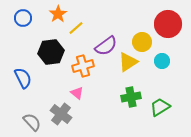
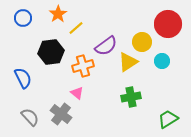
green trapezoid: moved 8 px right, 12 px down
gray semicircle: moved 2 px left, 5 px up
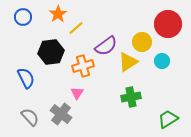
blue circle: moved 1 px up
blue semicircle: moved 3 px right
pink triangle: rotated 24 degrees clockwise
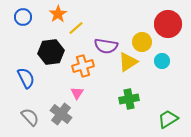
purple semicircle: rotated 45 degrees clockwise
green cross: moved 2 px left, 2 px down
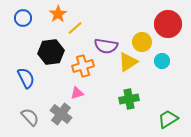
blue circle: moved 1 px down
yellow line: moved 1 px left
pink triangle: rotated 40 degrees clockwise
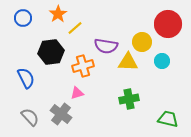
yellow triangle: rotated 35 degrees clockwise
green trapezoid: rotated 45 degrees clockwise
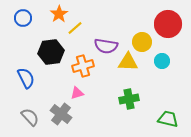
orange star: moved 1 px right
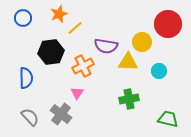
orange star: rotated 12 degrees clockwise
cyan circle: moved 3 px left, 10 px down
orange cross: rotated 10 degrees counterclockwise
blue semicircle: rotated 25 degrees clockwise
pink triangle: rotated 40 degrees counterclockwise
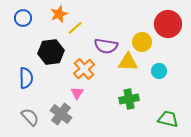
orange cross: moved 1 px right, 3 px down; rotated 15 degrees counterclockwise
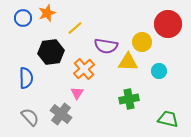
orange star: moved 12 px left, 1 px up
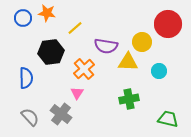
orange star: rotated 30 degrees clockwise
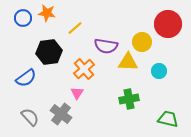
black hexagon: moved 2 px left
blue semicircle: rotated 55 degrees clockwise
